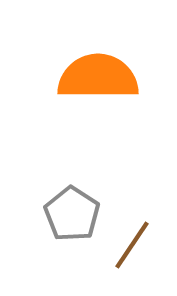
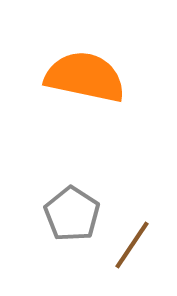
orange semicircle: moved 13 px left; rotated 12 degrees clockwise
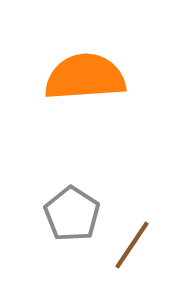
orange semicircle: rotated 16 degrees counterclockwise
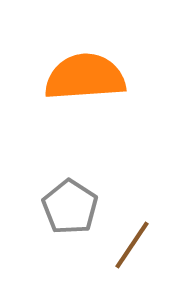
gray pentagon: moved 2 px left, 7 px up
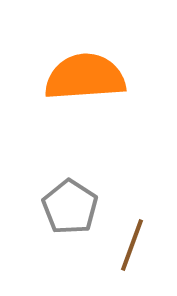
brown line: rotated 14 degrees counterclockwise
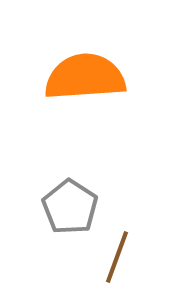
brown line: moved 15 px left, 12 px down
